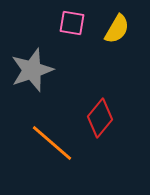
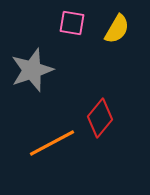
orange line: rotated 69 degrees counterclockwise
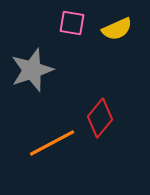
yellow semicircle: rotated 36 degrees clockwise
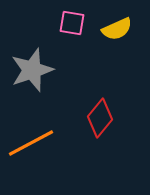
orange line: moved 21 px left
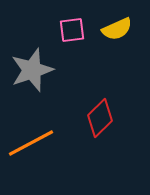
pink square: moved 7 px down; rotated 16 degrees counterclockwise
red diamond: rotated 6 degrees clockwise
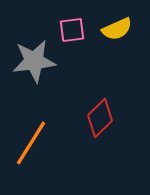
gray star: moved 2 px right, 9 px up; rotated 12 degrees clockwise
orange line: rotated 30 degrees counterclockwise
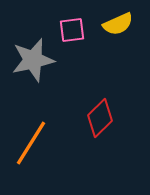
yellow semicircle: moved 1 px right, 5 px up
gray star: moved 1 px left, 1 px up; rotated 6 degrees counterclockwise
